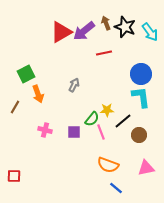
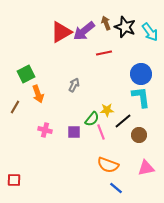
red square: moved 4 px down
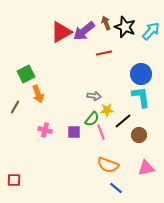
cyan arrow: moved 1 px right, 1 px up; rotated 102 degrees counterclockwise
gray arrow: moved 20 px right, 11 px down; rotated 72 degrees clockwise
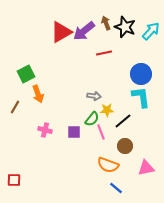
brown circle: moved 14 px left, 11 px down
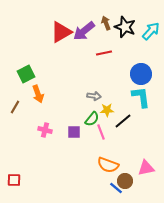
brown circle: moved 35 px down
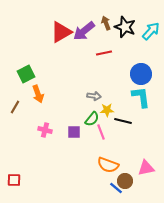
black line: rotated 54 degrees clockwise
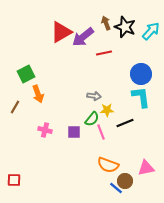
purple arrow: moved 1 px left, 6 px down
black line: moved 2 px right, 2 px down; rotated 36 degrees counterclockwise
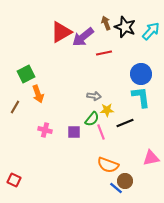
pink triangle: moved 5 px right, 10 px up
red square: rotated 24 degrees clockwise
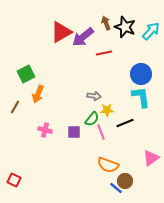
orange arrow: rotated 42 degrees clockwise
pink triangle: rotated 24 degrees counterclockwise
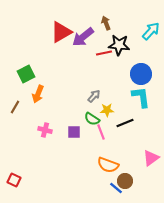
black star: moved 6 px left, 18 px down; rotated 15 degrees counterclockwise
gray arrow: rotated 56 degrees counterclockwise
green semicircle: rotated 84 degrees clockwise
